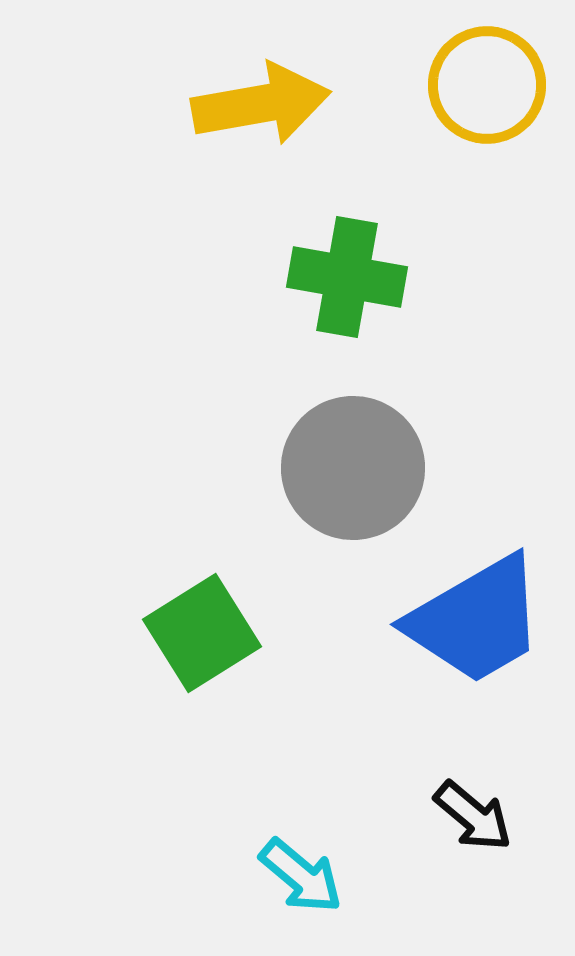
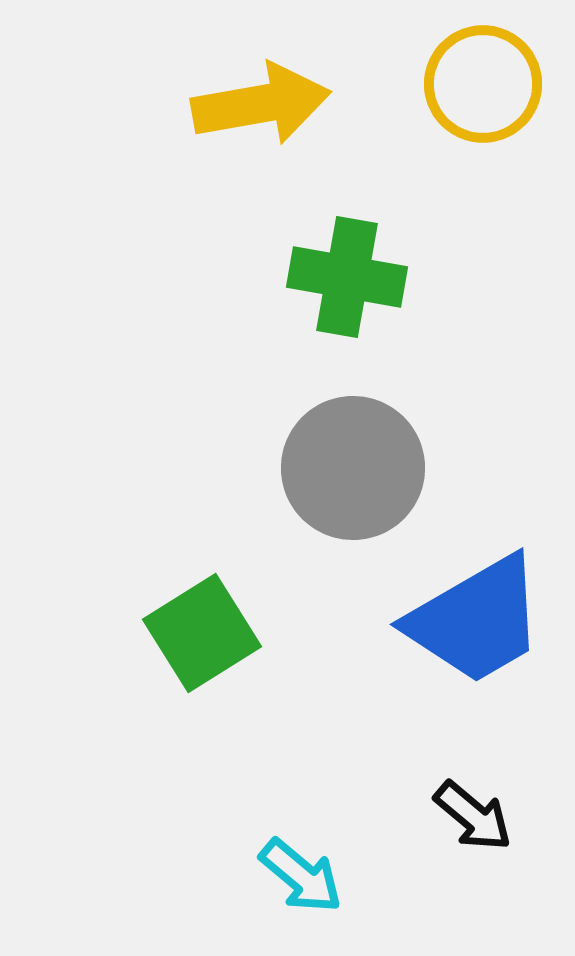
yellow circle: moved 4 px left, 1 px up
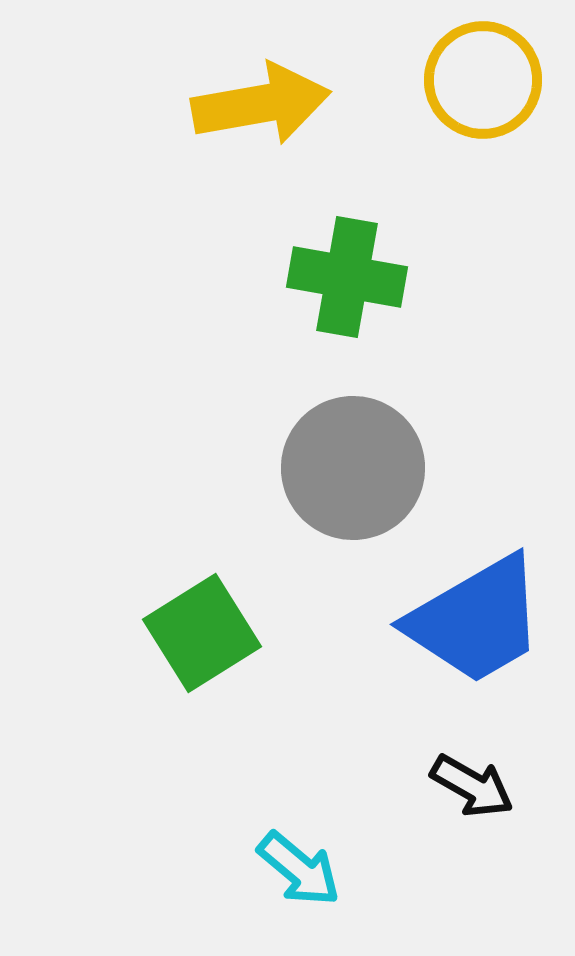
yellow circle: moved 4 px up
black arrow: moved 1 px left, 30 px up; rotated 10 degrees counterclockwise
cyan arrow: moved 2 px left, 7 px up
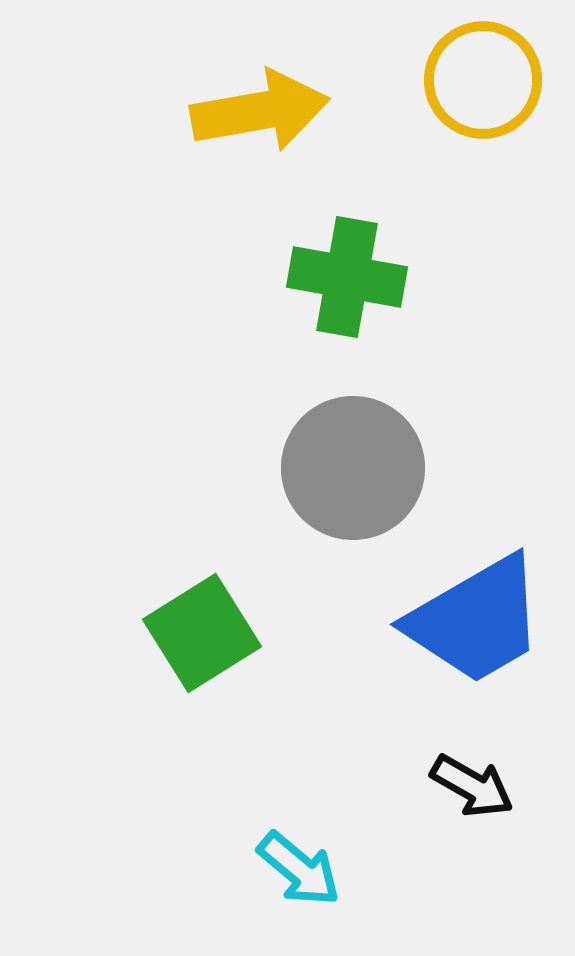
yellow arrow: moved 1 px left, 7 px down
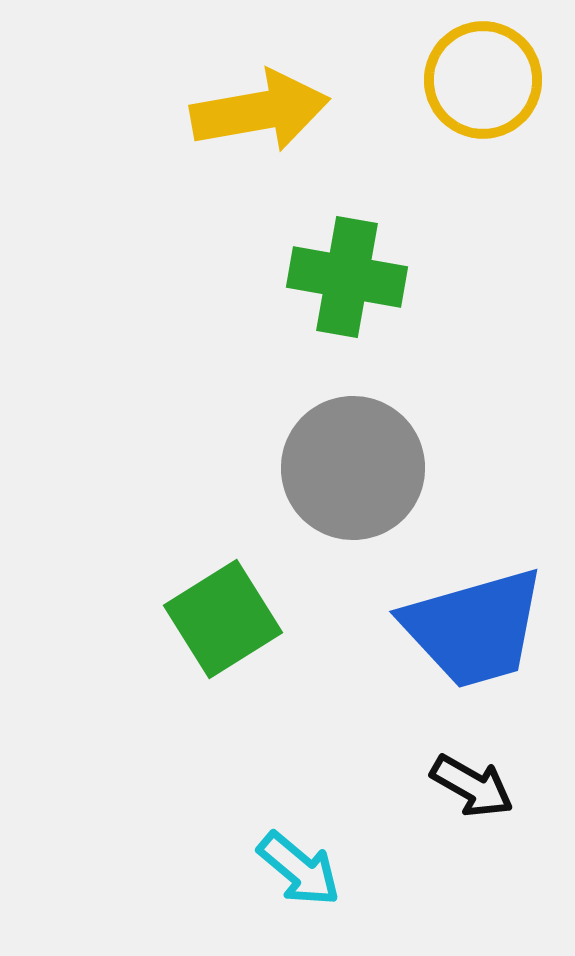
blue trapezoid: moved 2 px left, 8 px down; rotated 14 degrees clockwise
green square: moved 21 px right, 14 px up
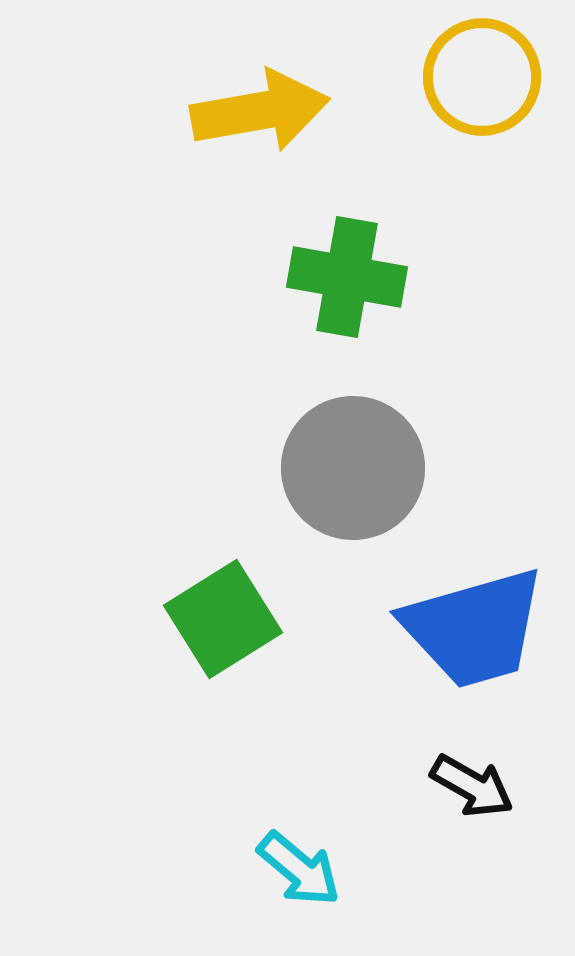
yellow circle: moved 1 px left, 3 px up
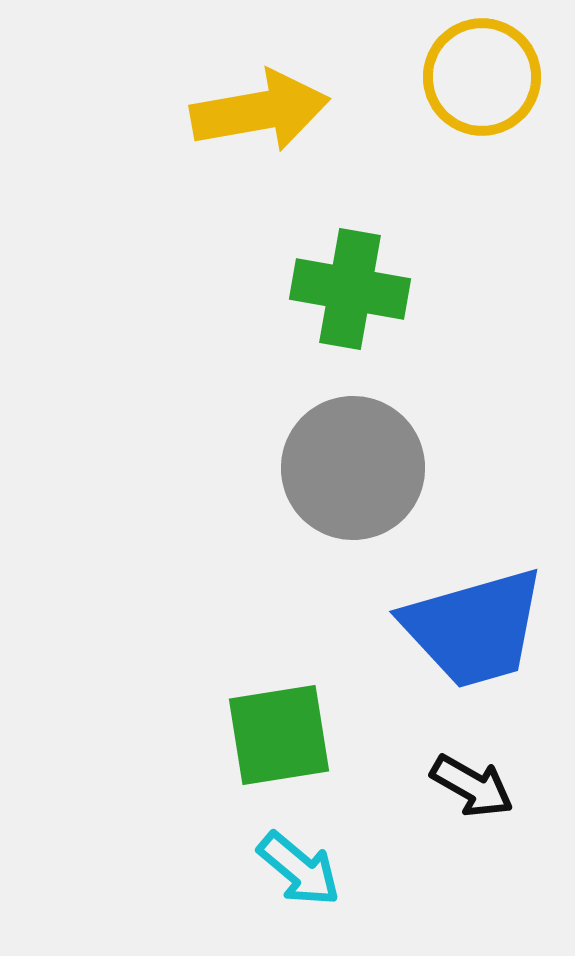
green cross: moved 3 px right, 12 px down
green square: moved 56 px right, 116 px down; rotated 23 degrees clockwise
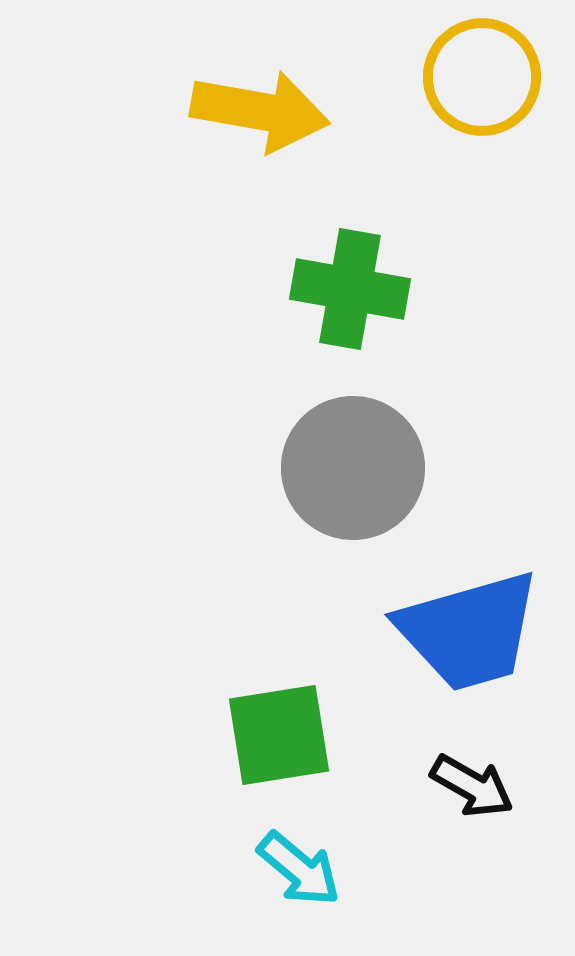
yellow arrow: rotated 20 degrees clockwise
blue trapezoid: moved 5 px left, 3 px down
